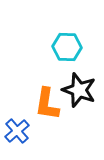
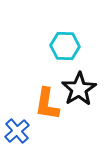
cyan hexagon: moved 2 px left, 1 px up
black star: moved 1 px up; rotated 20 degrees clockwise
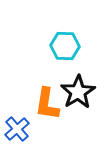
black star: moved 1 px left, 3 px down
blue cross: moved 2 px up
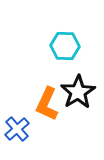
orange L-shape: rotated 16 degrees clockwise
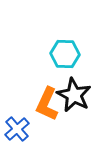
cyan hexagon: moved 8 px down
black star: moved 4 px left, 3 px down; rotated 12 degrees counterclockwise
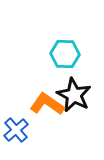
orange L-shape: rotated 100 degrees clockwise
blue cross: moved 1 px left, 1 px down
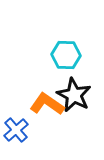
cyan hexagon: moved 1 px right, 1 px down
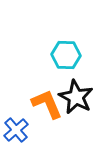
black star: moved 2 px right, 2 px down
orange L-shape: rotated 32 degrees clockwise
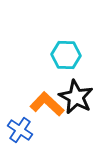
orange L-shape: rotated 24 degrees counterclockwise
blue cross: moved 4 px right; rotated 15 degrees counterclockwise
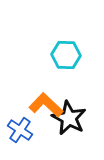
black star: moved 7 px left, 21 px down
orange L-shape: moved 1 px left, 1 px down
